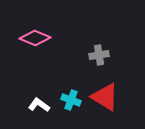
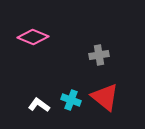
pink diamond: moved 2 px left, 1 px up
red triangle: rotated 8 degrees clockwise
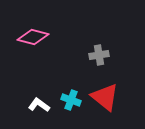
pink diamond: rotated 8 degrees counterclockwise
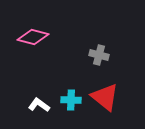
gray cross: rotated 24 degrees clockwise
cyan cross: rotated 18 degrees counterclockwise
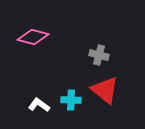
red triangle: moved 7 px up
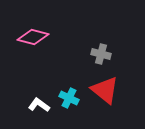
gray cross: moved 2 px right, 1 px up
cyan cross: moved 2 px left, 2 px up; rotated 24 degrees clockwise
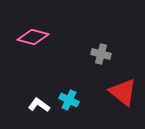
red triangle: moved 18 px right, 2 px down
cyan cross: moved 2 px down
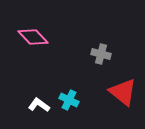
pink diamond: rotated 32 degrees clockwise
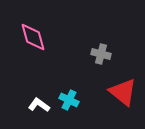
pink diamond: rotated 28 degrees clockwise
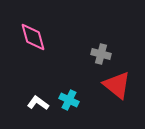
red triangle: moved 6 px left, 7 px up
white L-shape: moved 1 px left, 2 px up
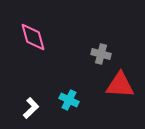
red triangle: moved 3 px right; rotated 36 degrees counterclockwise
white L-shape: moved 7 px left, 5 px down; rotated 100 degrees clockwise
